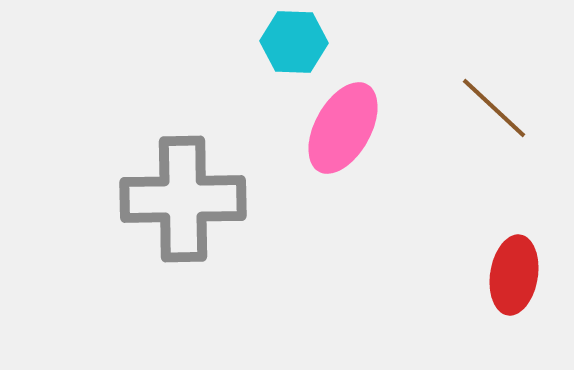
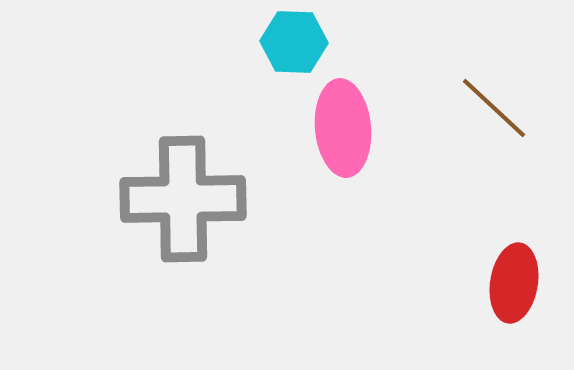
pink ellipse: rotated 34 degrees counterclockwise
red ellipse: moved 8 px down
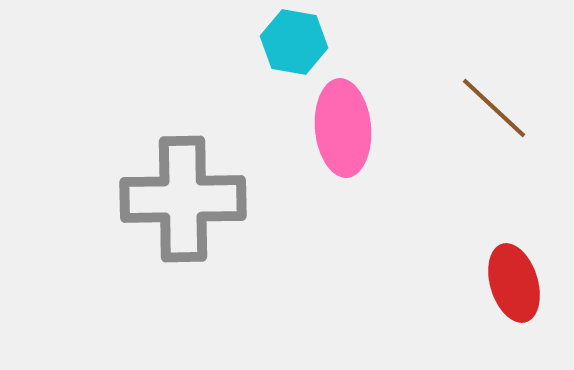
cyan hexagon: rotated 8 degrees clockwise
red ellipse: rotated 26 degrees counterclockwise
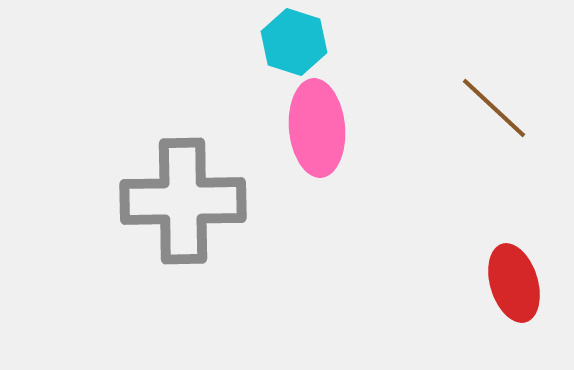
cyan hexagon: rotated 8 degrees clockwise
pink ellipse: moved 26 px left
gray cross: moved 2 px down
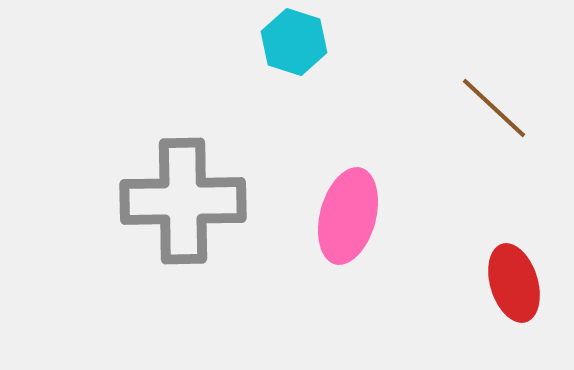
pink ellipse: moved 31 px right, 88 px down; rotated 20 degrees clockwise
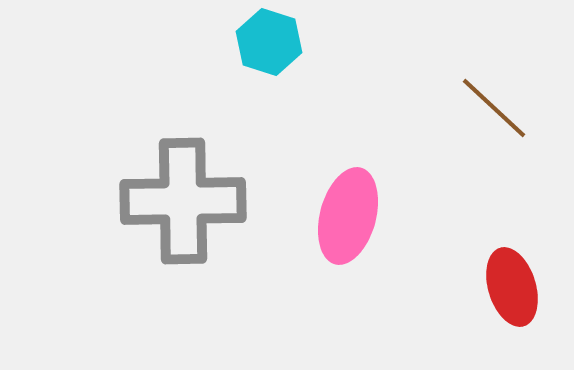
cyan hexagon: moved 25 px left
red ellipse: moved 2 px left, 4 px down
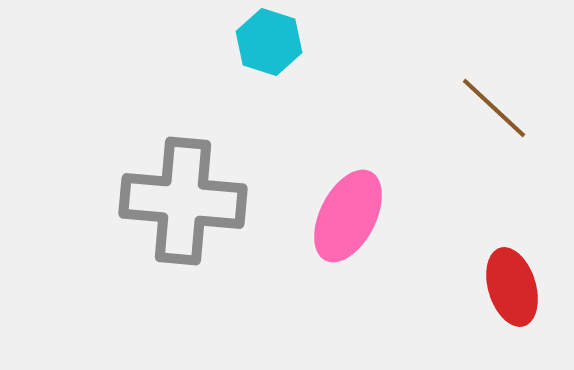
gray cross: rotated 6 degrees clockwise
pink ellipse: rotated 12 degrees clockwise
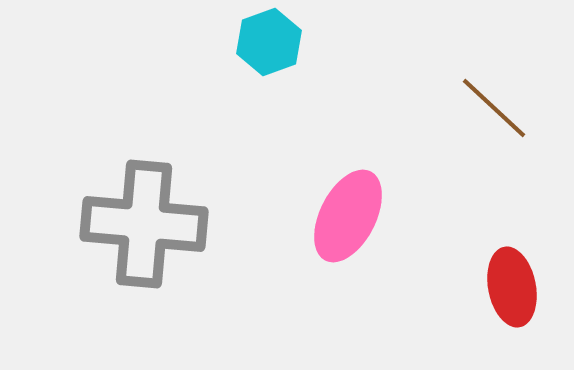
cyan hexagon: rotated 22 degrees clockwise
gray cross: moved 39 px left, 23 px down
red ellipse: rotated 6 degrees clockwise
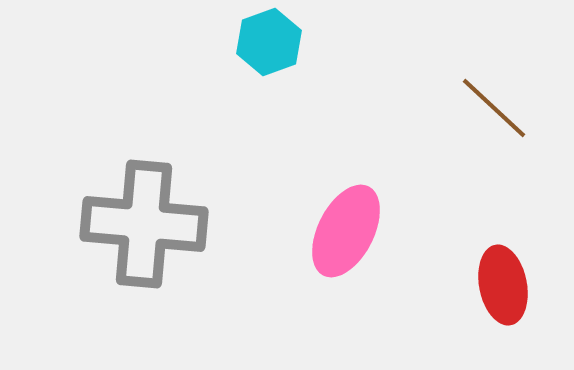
pink ellipse: moved 2 px left, 15 px down
red ellipse: moved 9 px left, 2 px up
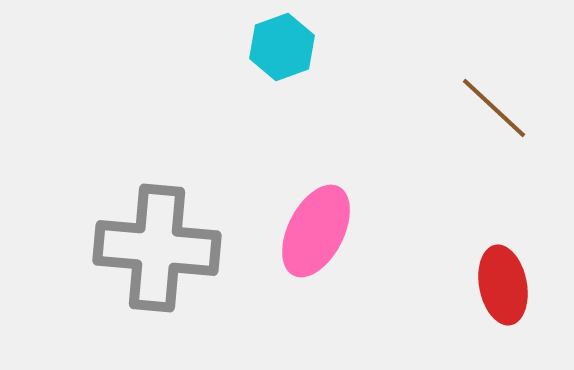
cyan hexagon: moved 13 px right, 5 px down
gray cross: moved 13 px right, 24 px down
pink ellipse: moved 30 px left
